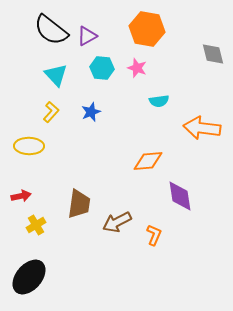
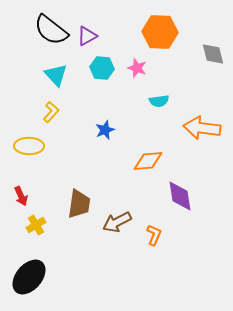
orange hexagon: moved 13 px right, 3 px down; rotated 8 degrees counterclockwise
blue star: moved 14 px right, 18 px down
red arrow: rotated 78 degrees clockwise
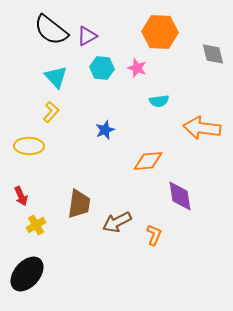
cyan triangle: moved 2 px down
black ellipse: moved 2 px left, 3 px up
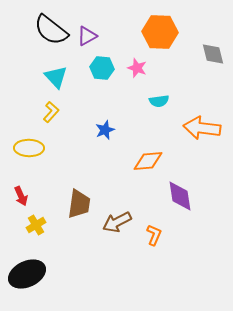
yellow ellipse: moved 2 px down
black ellipse: rotated 24 degrees clockwise
